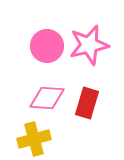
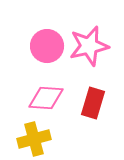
pink star: moved 1 px down
pink diamond: moved 1 px left
red rectangle: moved 6 px right
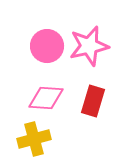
red rectangle: moved 2 px up
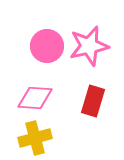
pink diamond: moved 11 px left
yellow cross: moved 1 px right, 1 px up
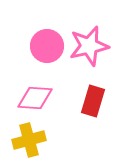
yellow cross: moved 6 px left, 2 px down
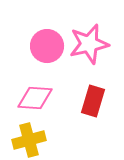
pink star: moved 2 px up
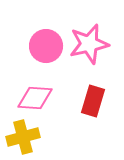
pink circle: moved 1 px left
yellow cross: moved 6 px left, 3 px up
